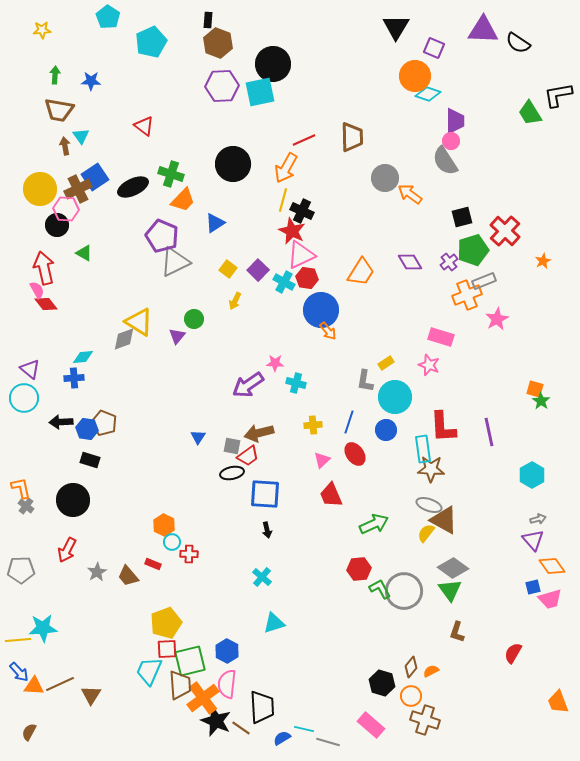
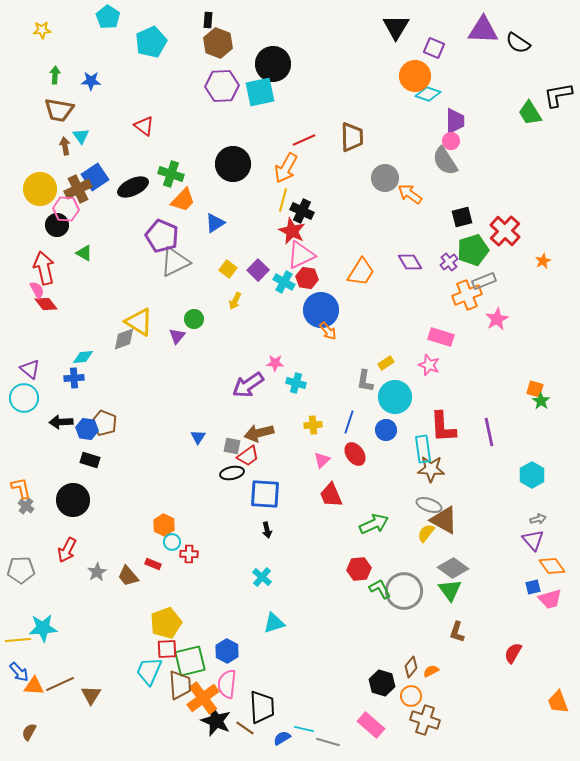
brown line at (241, 728): moved 4 px right
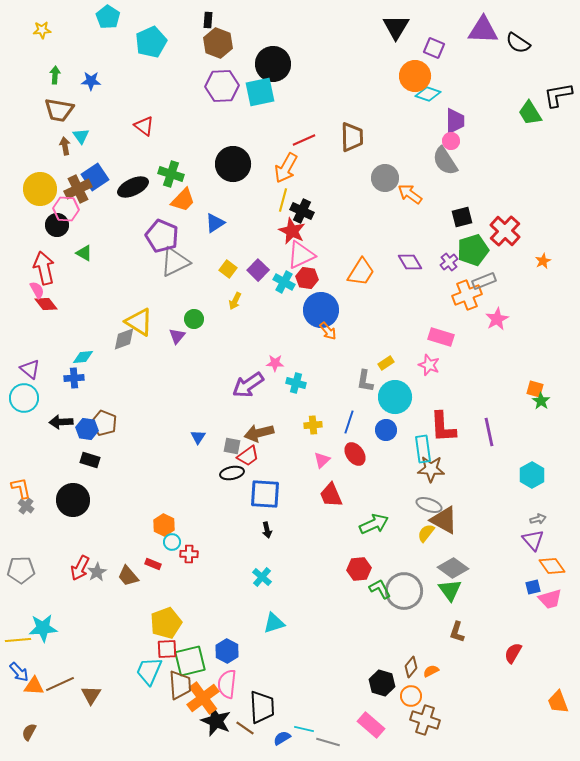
red arrow at (67, 550): moved 13 px right, 18 px down
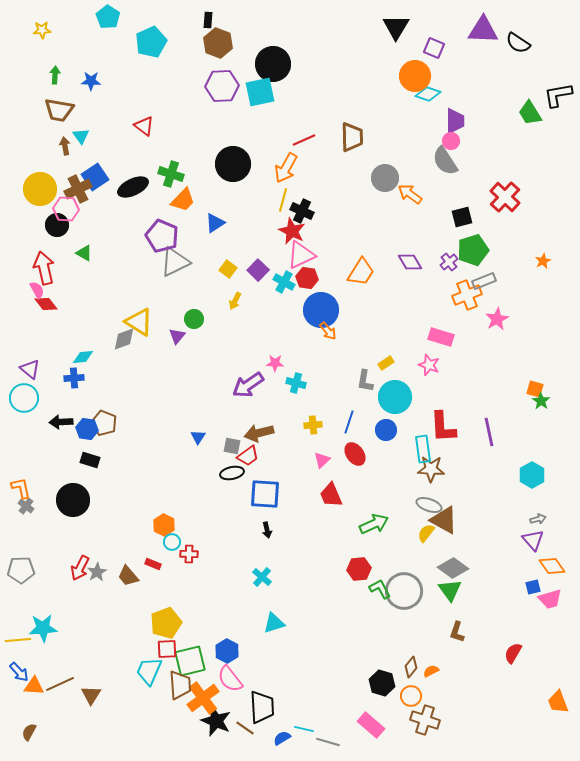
red cross at (505, 231): moved 34 px up
pink semicircle at (227, 684): moved 3 px right, 5 px up; rotated 44 degrees counterclockwise
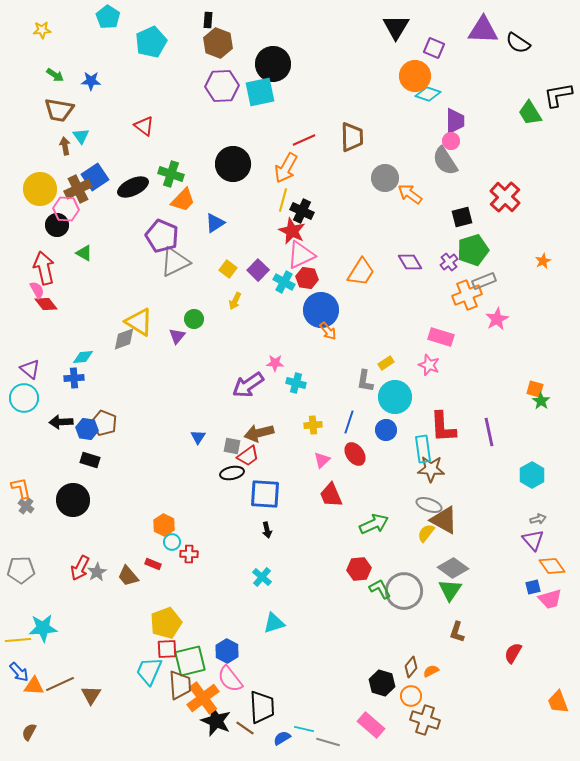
green arrow at (55, 75): rotated 120 degrees clockwise
green triangle at (450, 590): rotated 10 degrees clockwise
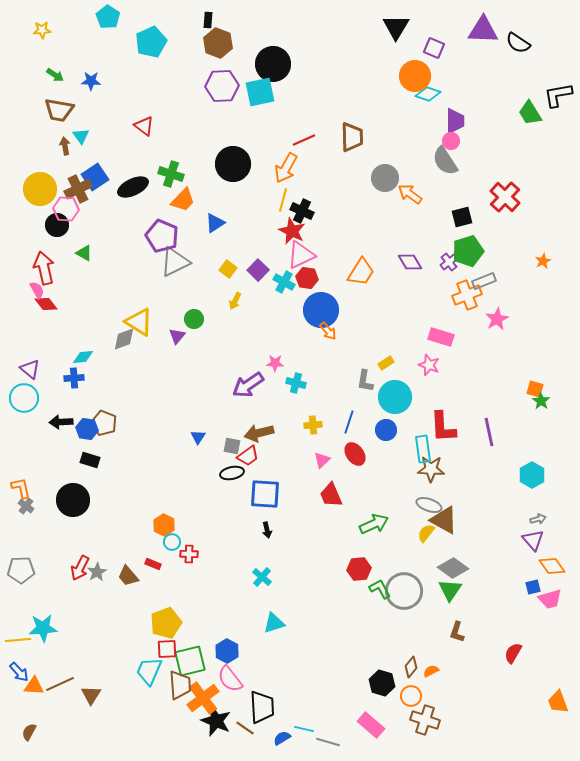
green pentagon at (473, 250): moved 5 px left, 1 px down
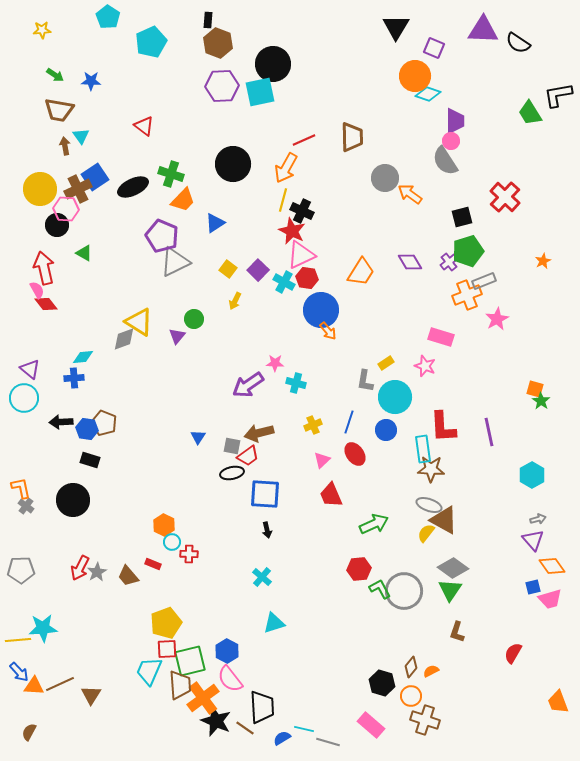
pink star at (429, 365): moved 4 px left, 1 px down
yellow cross at (313, 425): rotated 18 degrees counterclockwise
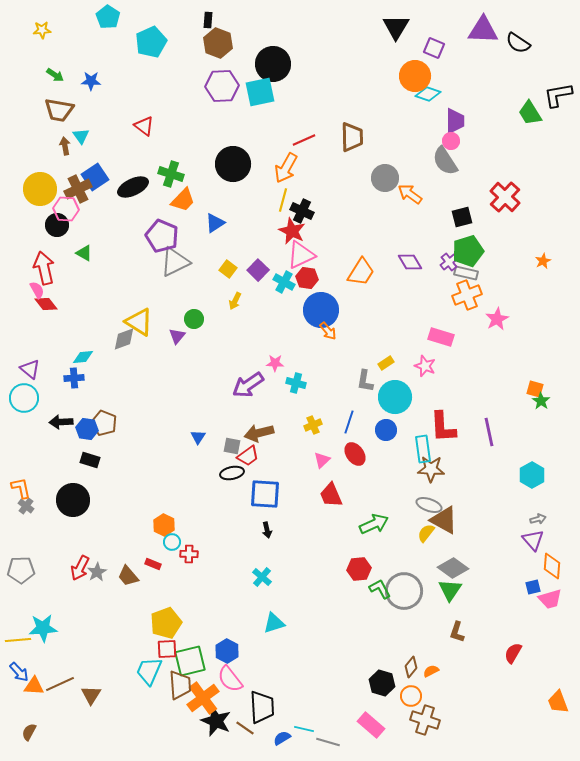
gray rectangle at (484, 281): moved 18 px left, 8 px up; rotated 35 degrees clockwise
orange diamond at (552, 566): rotated 40 degrees clockwise
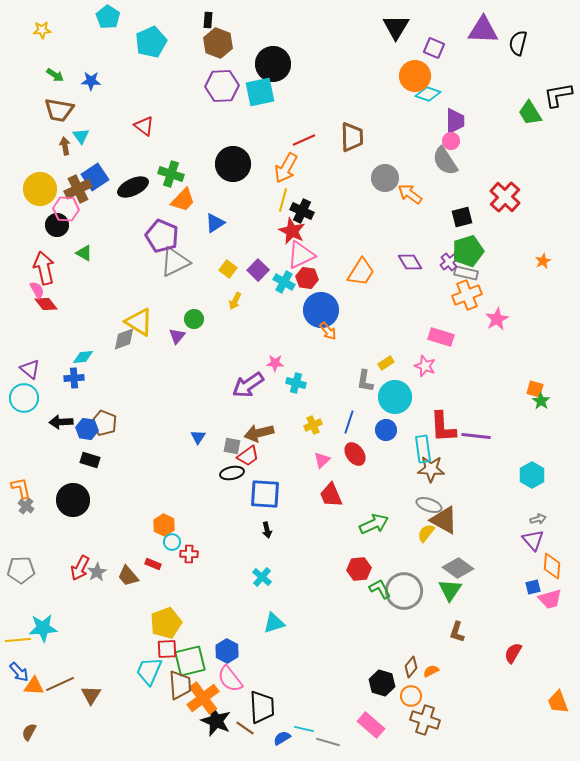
black semicircle at (518, 43): rotated 70 degrees clockwise
purple line at (489, 432): moved 13 px left, 4 px down; rotated 72 degrees counterclockwise
gray diamond at (453, 568): moved 5 px right
